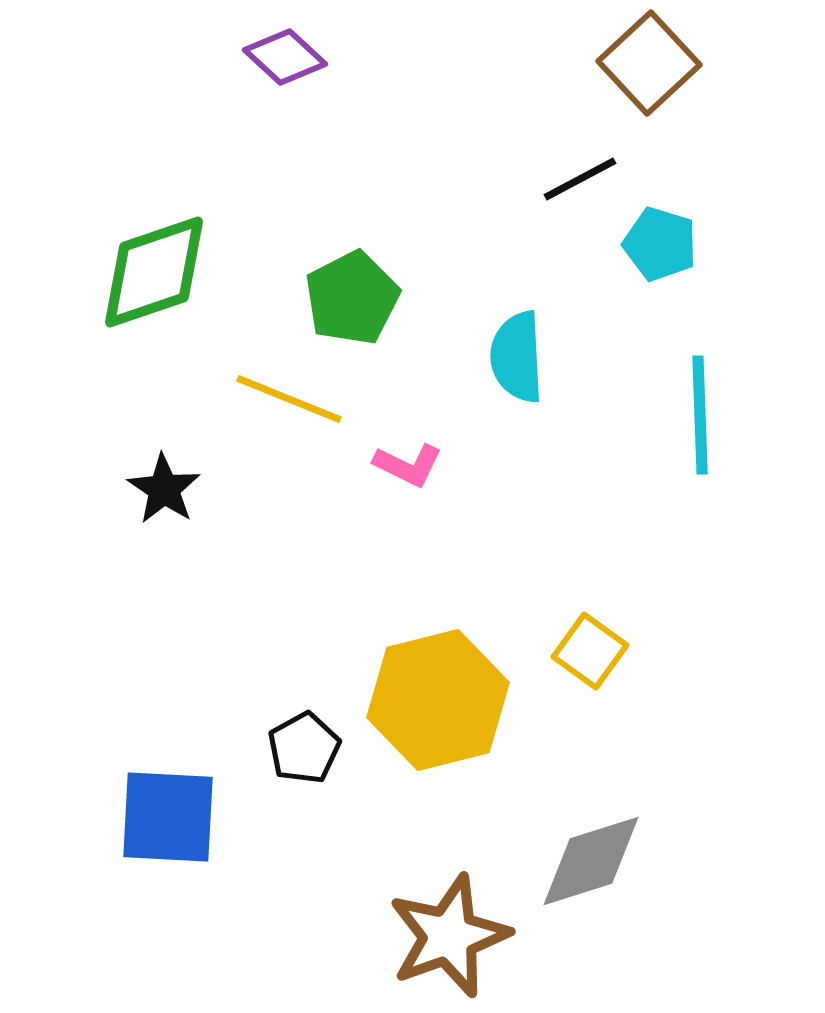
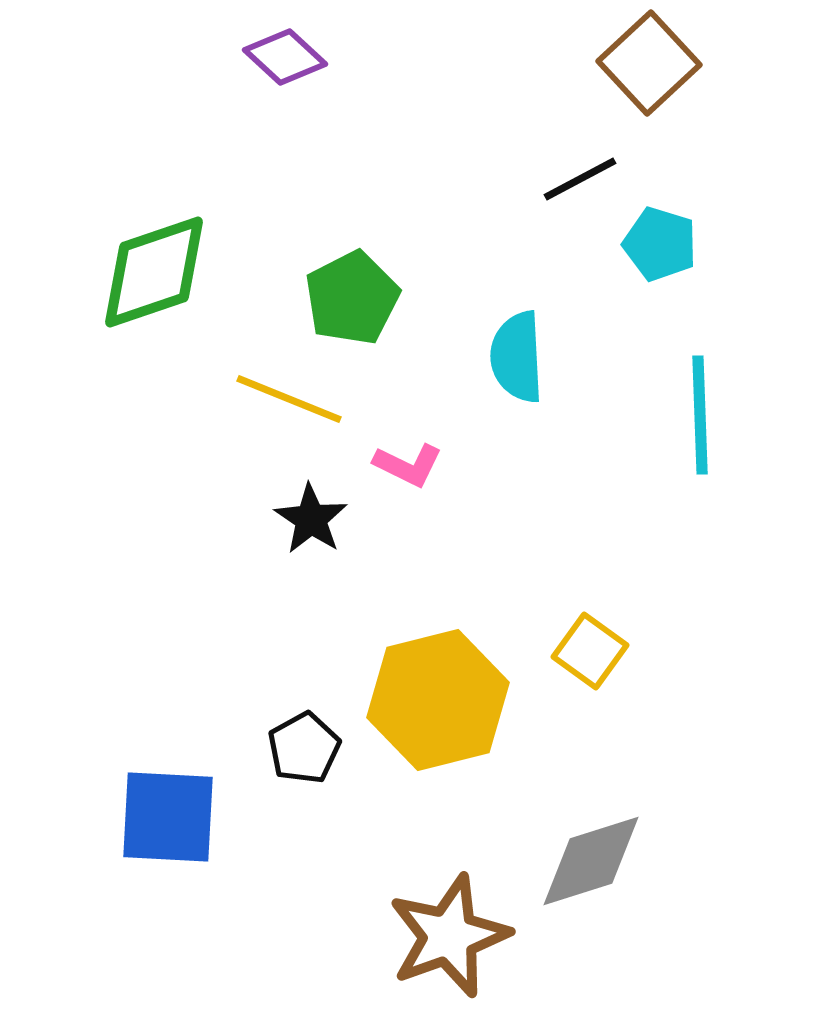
black star: moved 147 px right, 30 px down
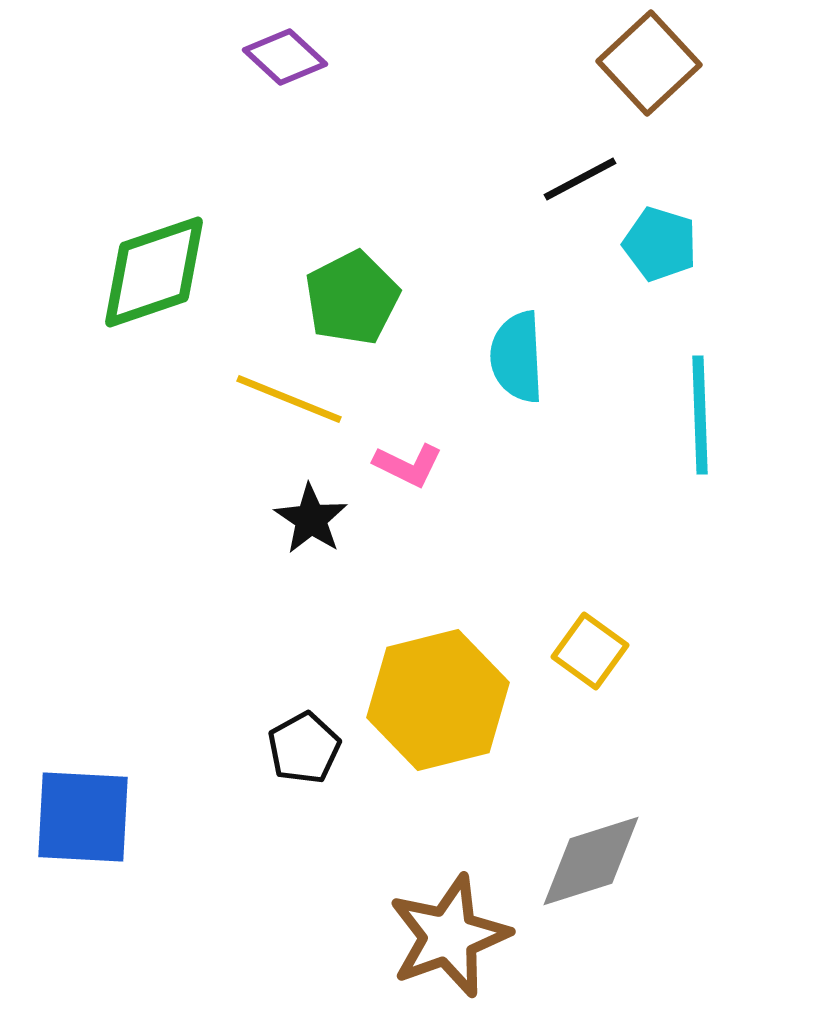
blue square: moved 85 px left
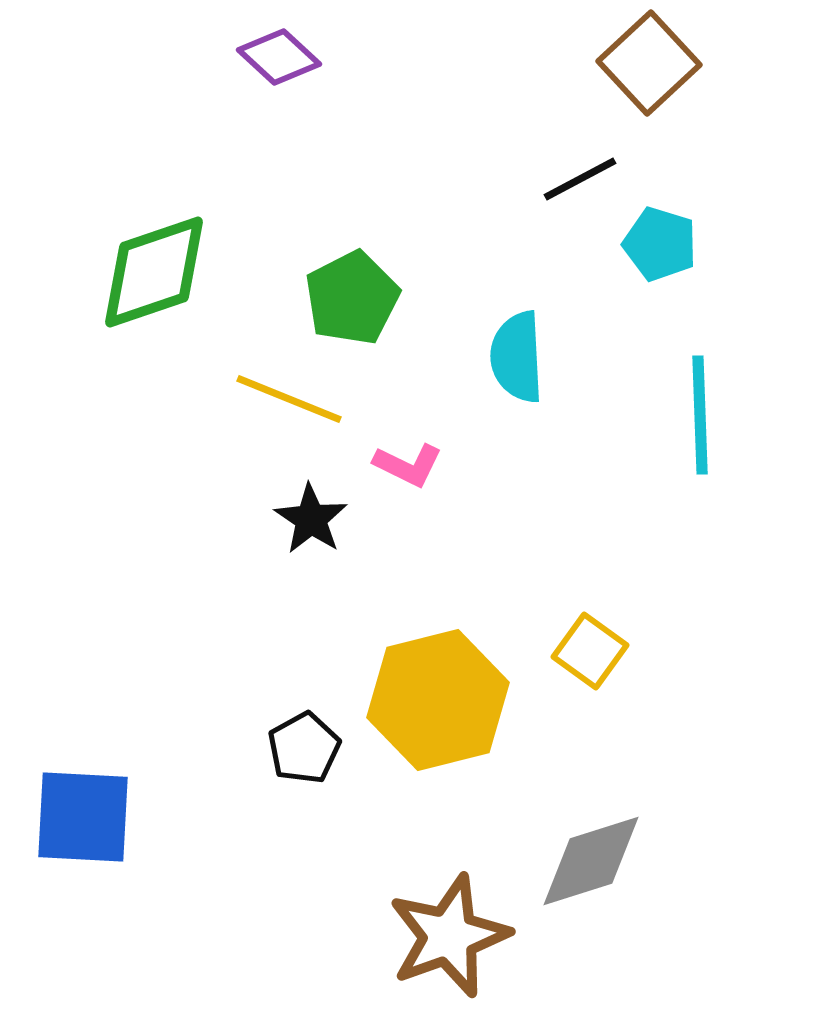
purple diamond: moved 6 px left
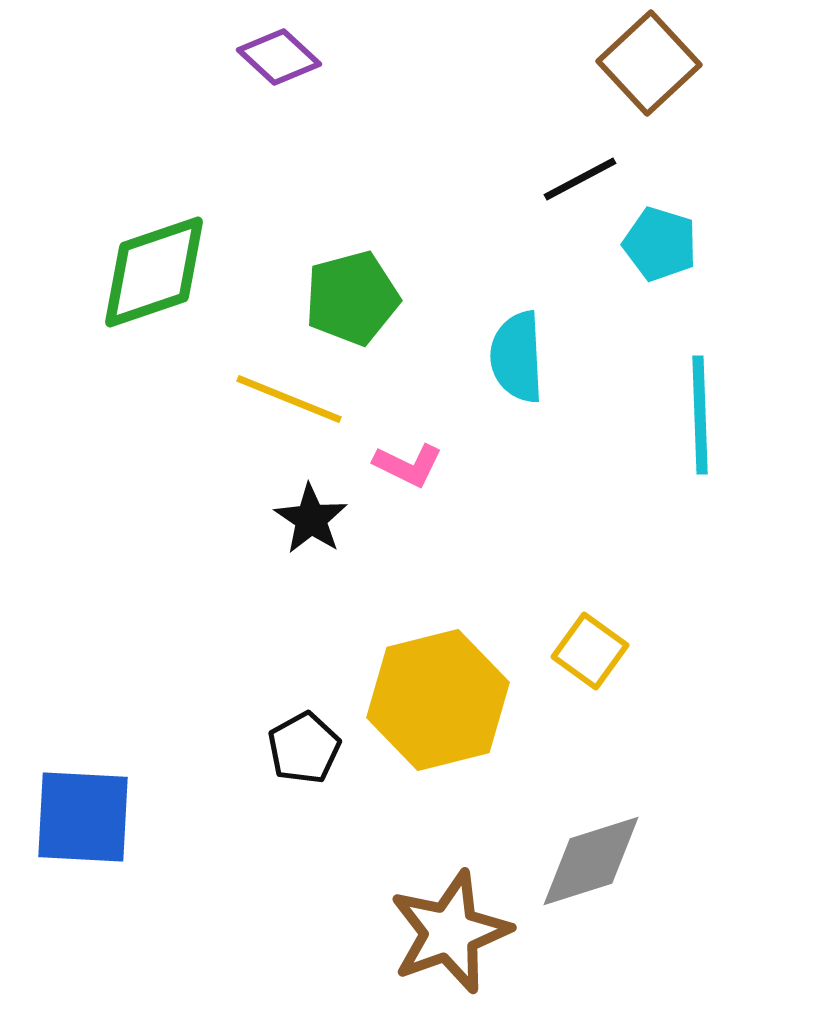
green pentagon: rotated 12 degrees clockwise
brown star: moved 1 px right, 4 px up
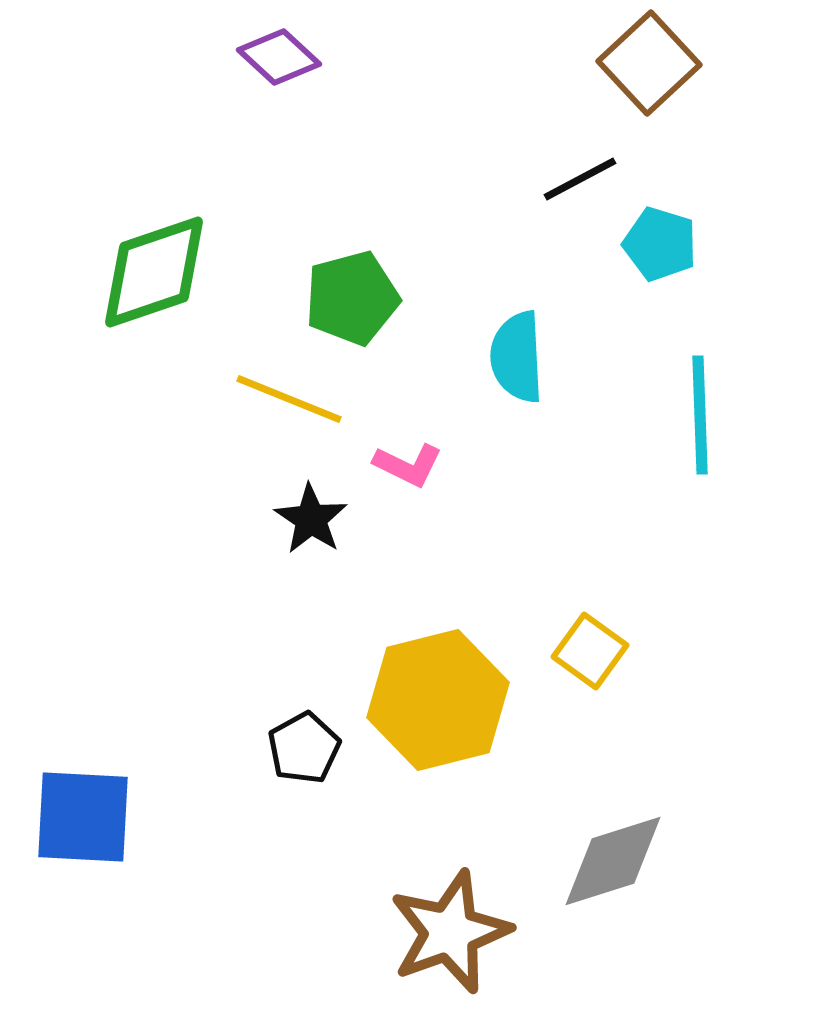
gray diamond: moved 22 px right
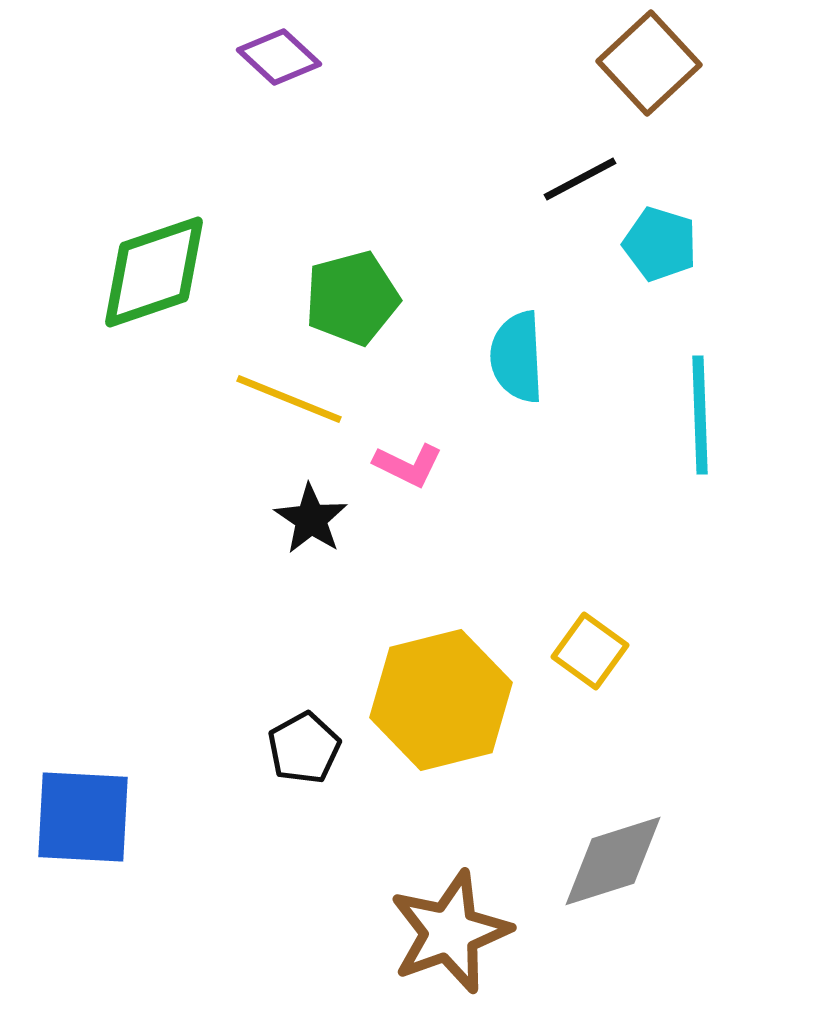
yellow hexagon: moved 3 px right
